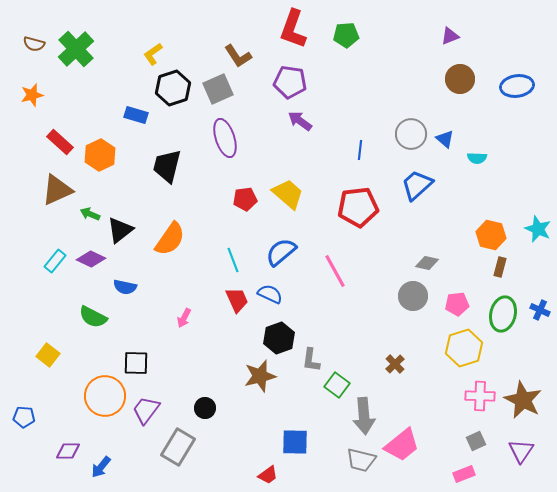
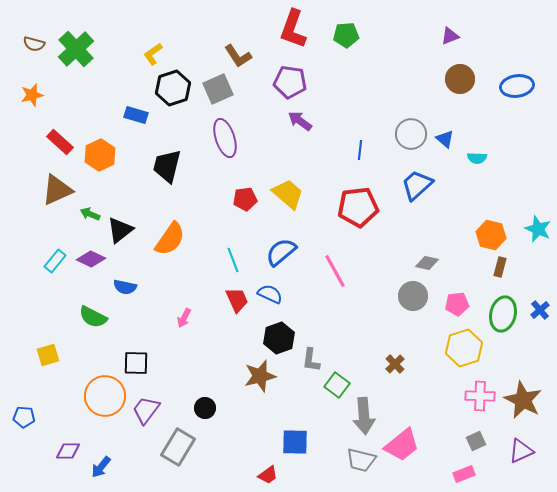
blue cross at (540, 310): rotated 24 degrees clockwise
yellow square at (48, 355): rotated 35 degrees clockwise
purple triangle at (521, 451): rotated 32 degrees clockwise
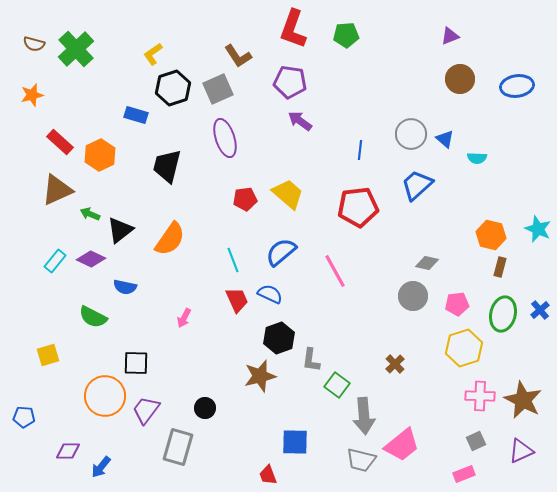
gray rectangle at (178, 447): rotated 15 degrees counterclockwise
red trapezoid at (268, 475): rotated 105 degrees clockwise
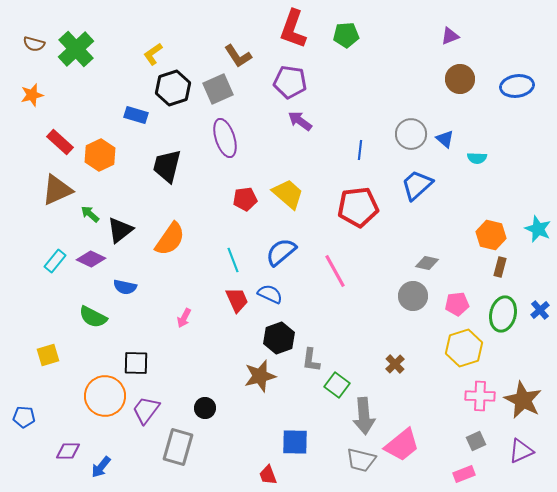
green arrow at (90, 214): rotated 18 degrees clockwise
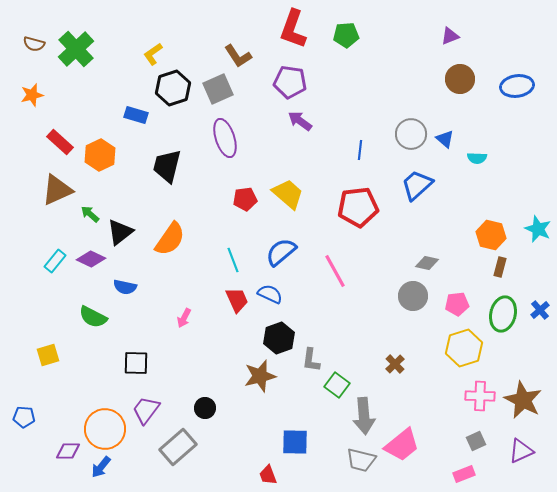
black triangle at (120, 230): moved 2 px down
orange circle at (105, 396): moved 33 px down
gray rectangle at (178, 447): rotated 33 degrees clockwise
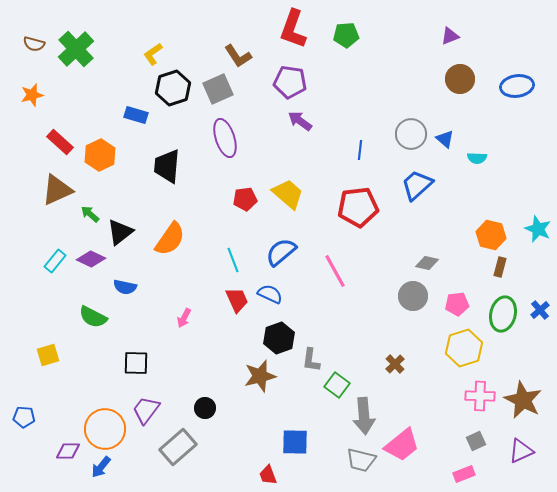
black trapezoid at (167, 166): rotated 9 degrees counterclockwise
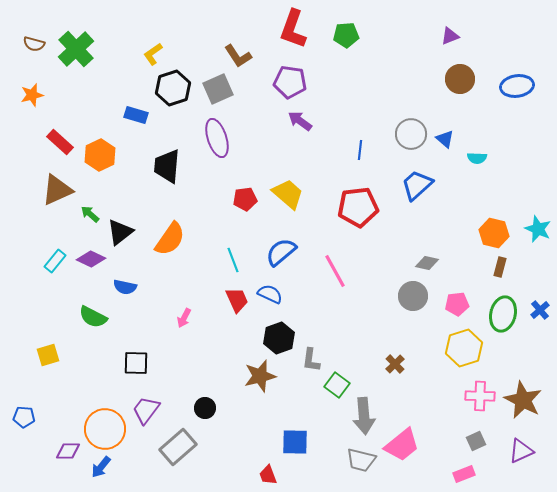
purple ellipse at (225, 138): moved 8 px left
orange hexagon at (491, 235): moved 3 px right, 2 px up
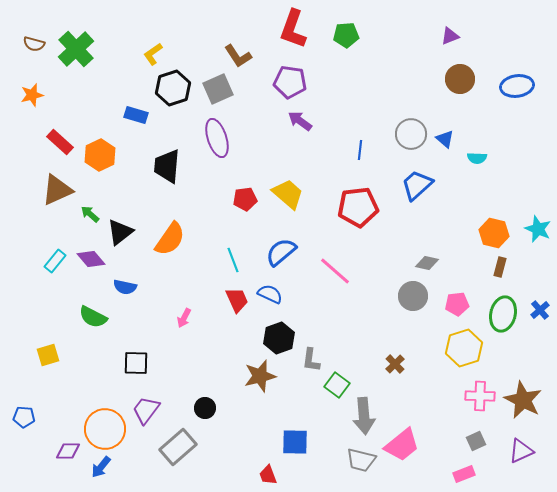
purple diamond at (91, 259): rotated 24 degrees clockwise
pink line at (335, 271): rotated 20 degrees counterclockwise
